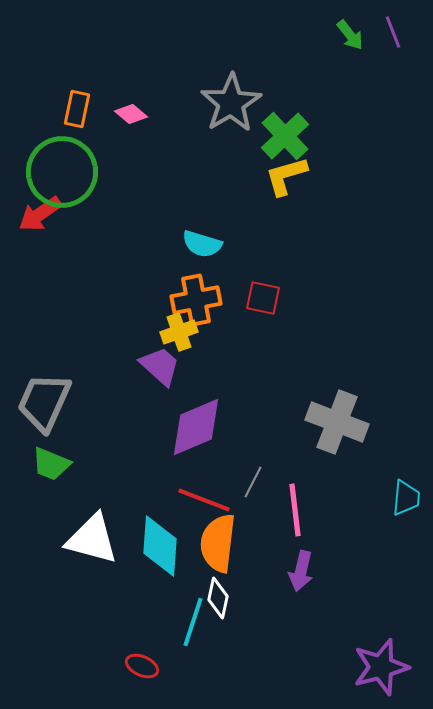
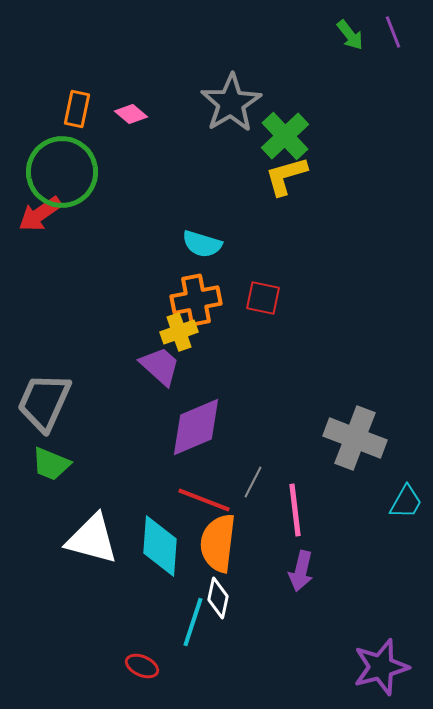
gray cross: moved 18 px right, 16 px down
cyan trapezoid: moved 4 px down; rotated 24 degrees clockwise
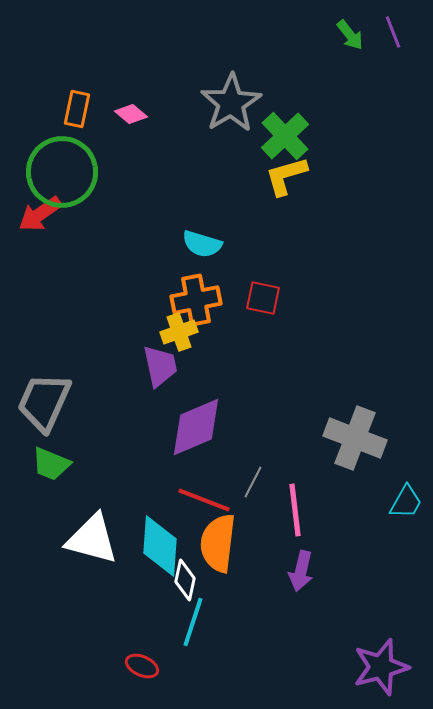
purple trapezoid: rotated 36 degrees clockwise
white diamond: moved 33 px left, 18 px up
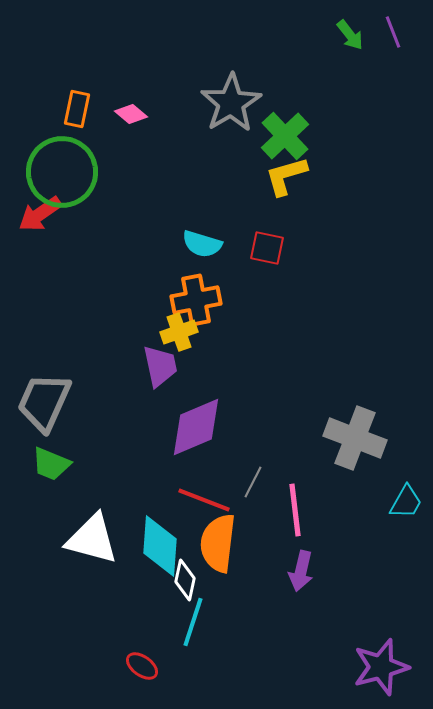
red square: moved 4 px right, 50 px up
red ellipse: rotated 12 degrees clockwise
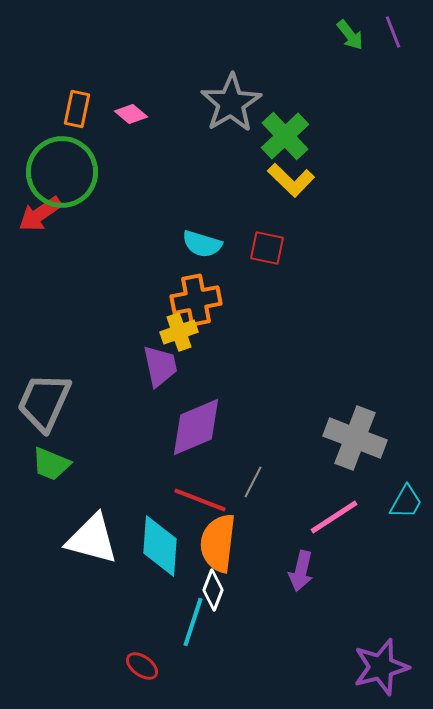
yellow L-shape: moved 5 px right, 4 px down; rotated 120 degrees counterclockwise
red line: moved 4 px left
pink line: moved 39 px right, 7 px down; rotated 64 degrees clockwise
white diamond: moved 28 px right, 10 px down; rotated 9 degrees clockwise
